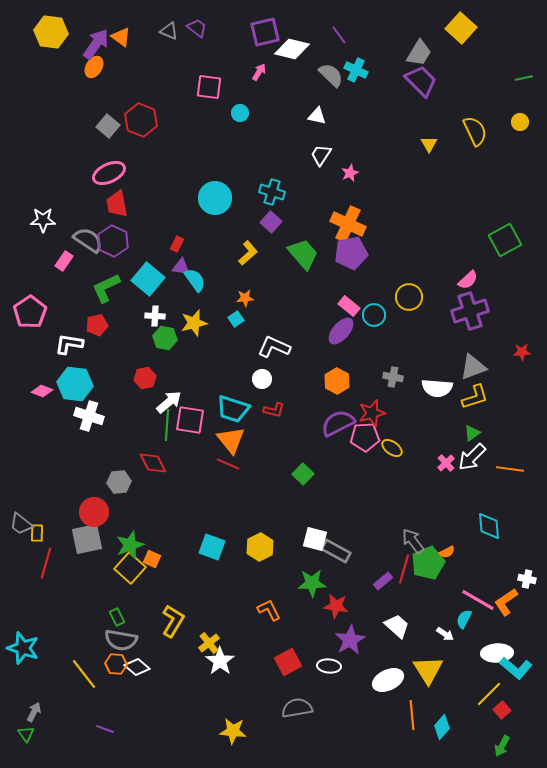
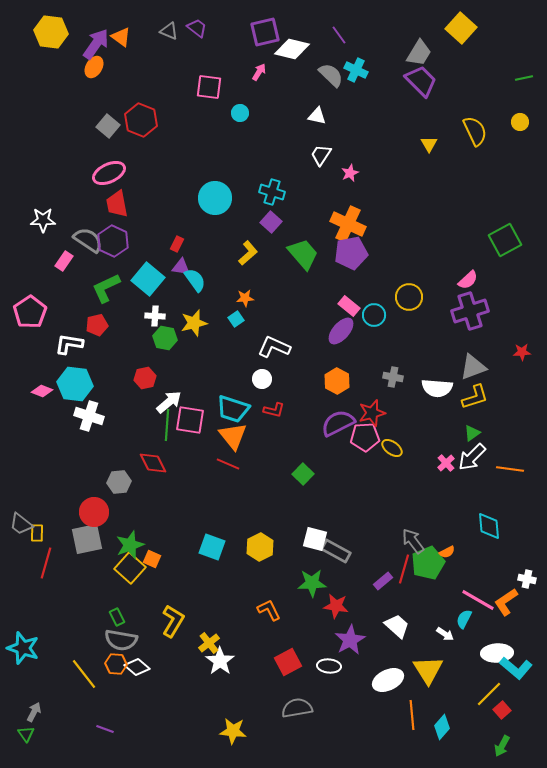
orange triangle at (231, 440): moved 2 px right, 4 px up
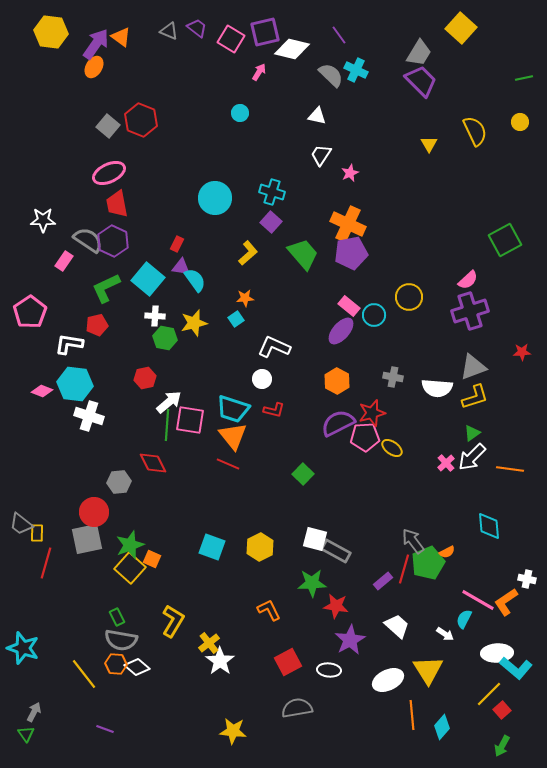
pink square at (209, 87): moved 22 px right, 48 px up; rotated 24 degrees clockwise
white ellipse at (329, 666): moved 4 px down
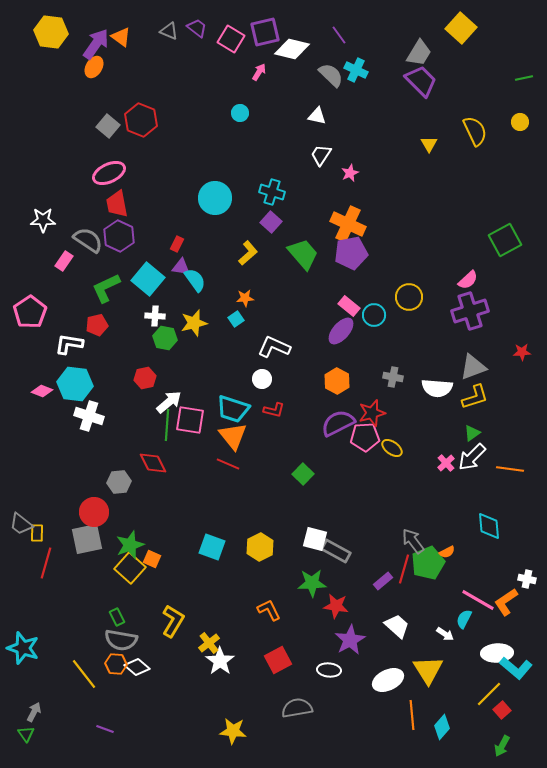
purple hexagon at (113, 241): moved 6 px right, 5 px up
red square at (288, 662): moved 10 px left, 2 px up
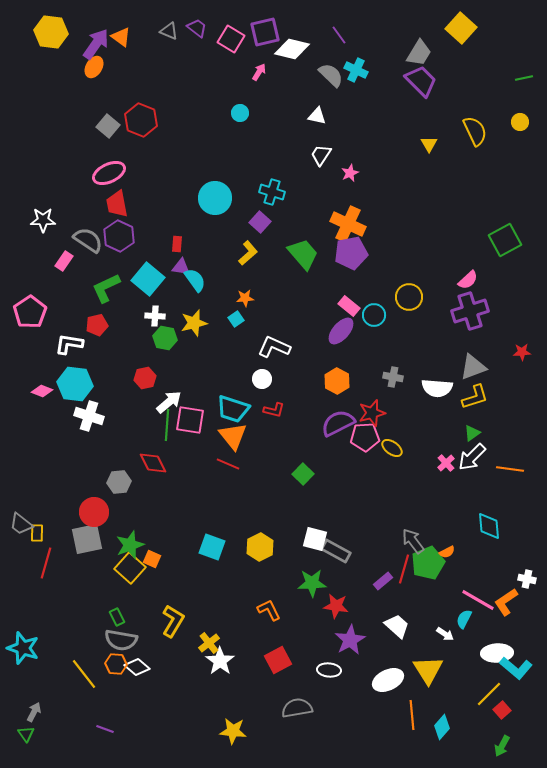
purple square at (271, 222): moved 11 px left
red rectangle at (177, 244): rotated 21 degrees counterclockwise
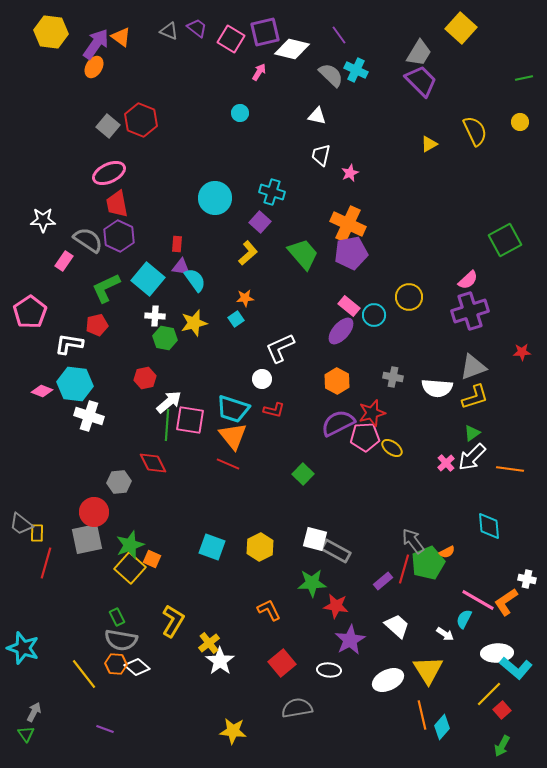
yellow triangle at (429, 144): rotated 30 degrees clockwise
white trapezoid at (321, 155): rotated 20 degrees counterclockwise
white L-shape at (274, 347): moved 6 px right, 1 px down; rotated 48 degrees counterclockwise
red square at (278, 660): moved 4 px right, 3 px down; rotated 12 degrees counterclockwise
orange line at (412, 715): moved 10 px right; rotated 8 degrees counterclockwise
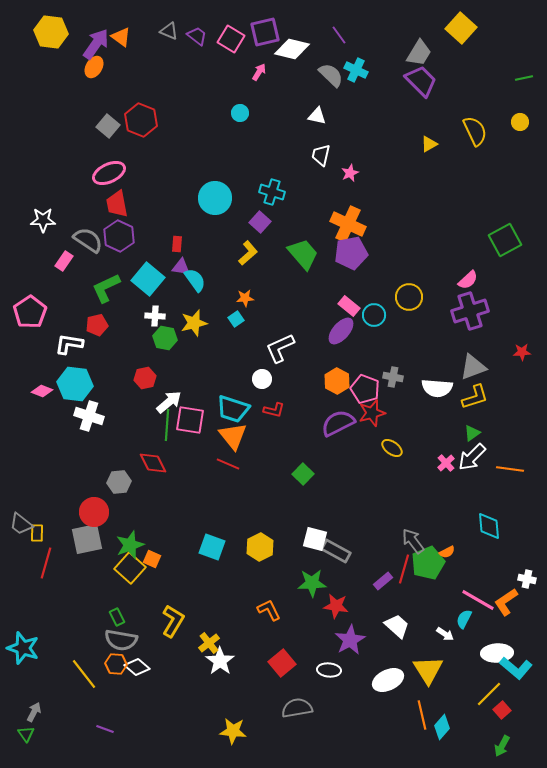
purple trapezoid at (197, 28): moved 8 px down
pink pentagon at (365, 437): moved 48 px up; rotated 24 degrees clockwise
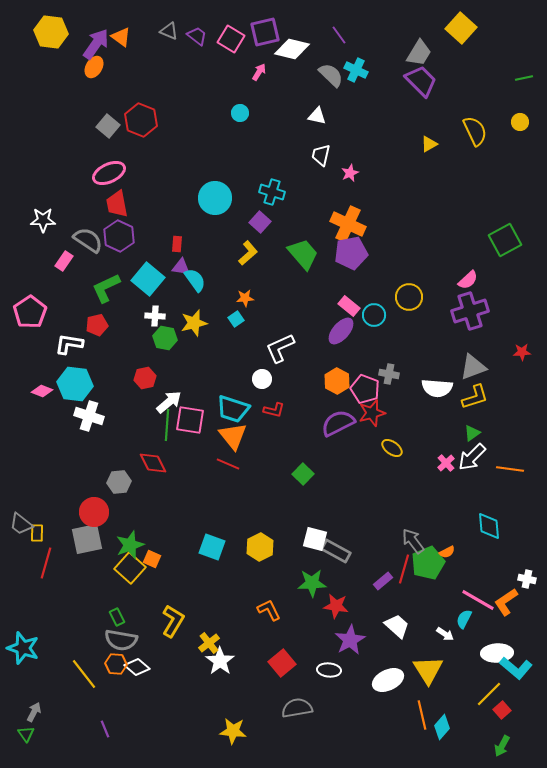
gray cross at (393, 377): moved 4 px left, 3 px up
purple line at (105, 729): rotated 48 degrees clockwise
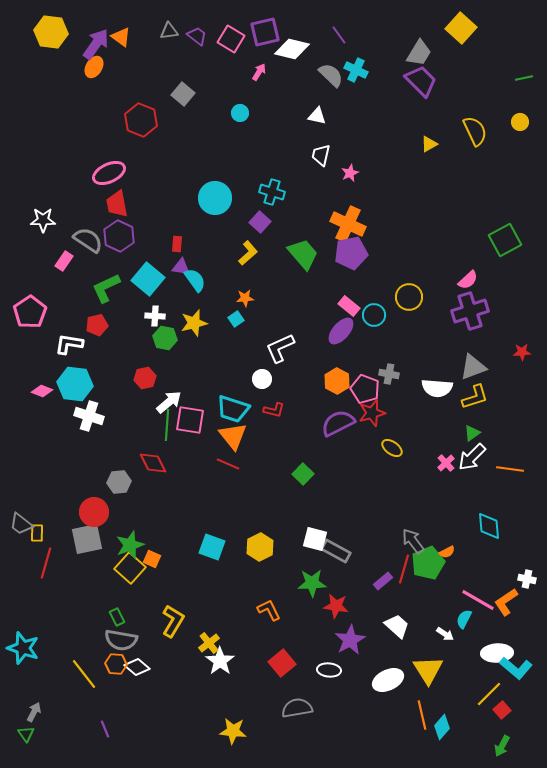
gray triangle at (169, 31): rotated 30 degrees counterclockwise
gray square at (108, 126): moved 75 px right, 32 px up
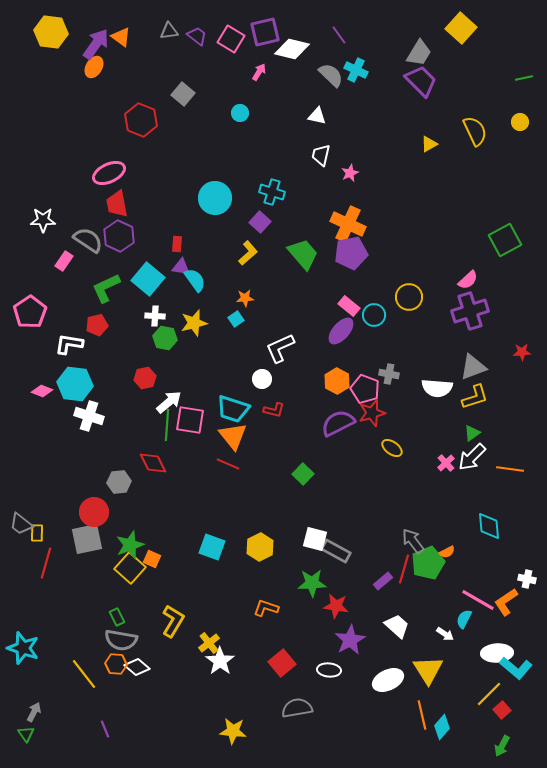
orange L-shape at (269, 610): moved 3 px left, 2 px up; rotated 45 degrees counterclockwise
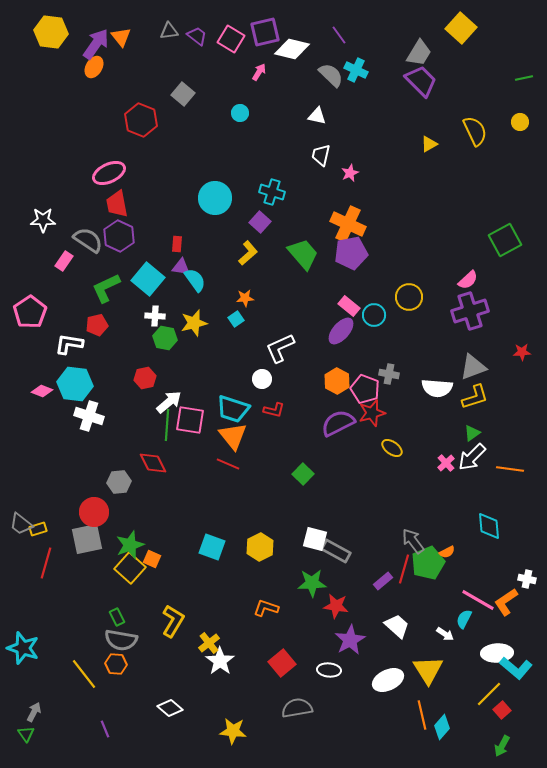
orange triangle at (121, 37): rotated 15 degrees clockwise
yellow rectangle at (37, 533): moved 1 px right, 4 px up; rotated 72 degrees clockwise
white diamond at (137, 667): moved 33 px right, 41 px down
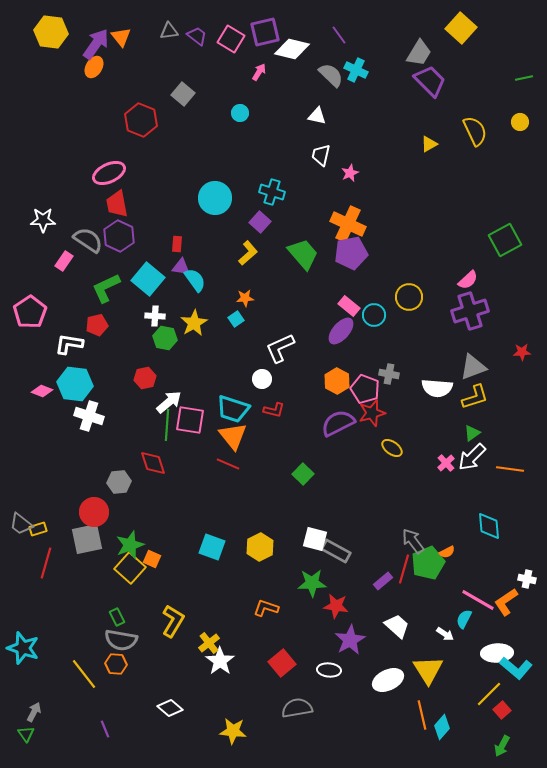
purple trapezoid at (421, 81): moved 9 px right
yellow star at (194, 323): rotated 16 degrees counterclockwise
red diamond at (153, 463): rotated 8 degrees clockwise
